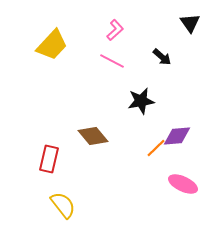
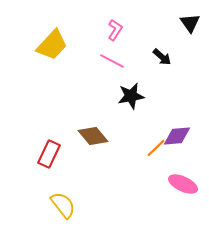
pink L-shape: rotated 15 degrees counterclockwise
black star: moved 10 px left, 5 px up
red rectangle: moved 5 px up; rotated 12 degrees clockwise
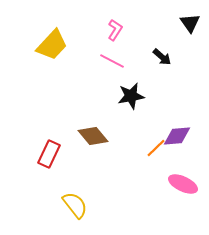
yellow semicircle: moved 12 px right
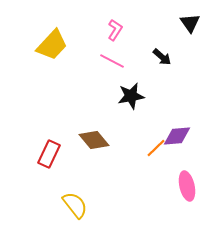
brown diamond: moved 1 px right, 4 px down
pink ellipse: moved 4 px right, 2 px down; rotated 52 degrees clockwise
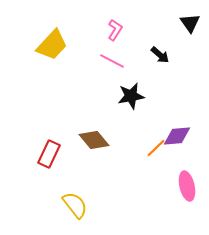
black arrow: moved 2 px left, 2 px up
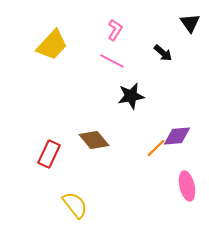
black arrow: moved 3 px right, 2 px up
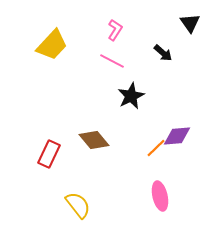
black star: rotated 16 degrees counterclockwise
pink ellipse: moved 27 px left, 10 px down
yellow semicircle: moved 3 px right
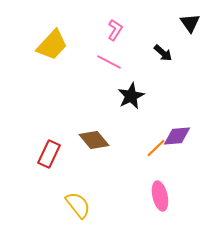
pink line: moved 3 px left, 1 px down
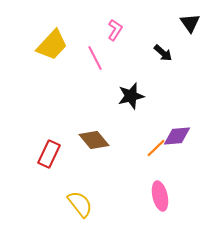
pink line: moved 14 px left, 4 px up; rotated 35 degrees clockwise
black star: rotated 12 degrees clockwise
yellow semicircle: moved 2 px right, 1 px up
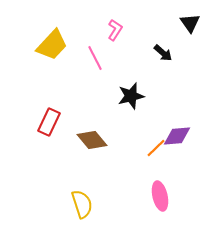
brown diamond: moved 2 px left
red rectangle: moved 32 px up
yellow semicircle: moved 2 px right; rotated 20 degrees clockwise
